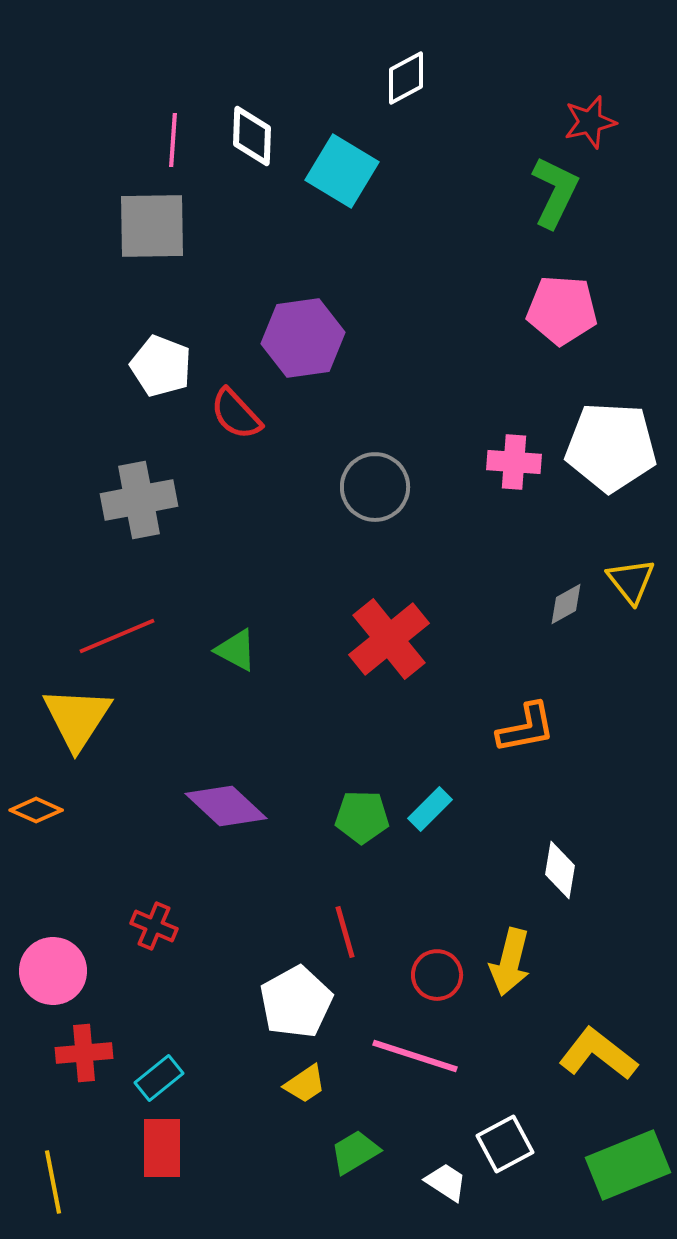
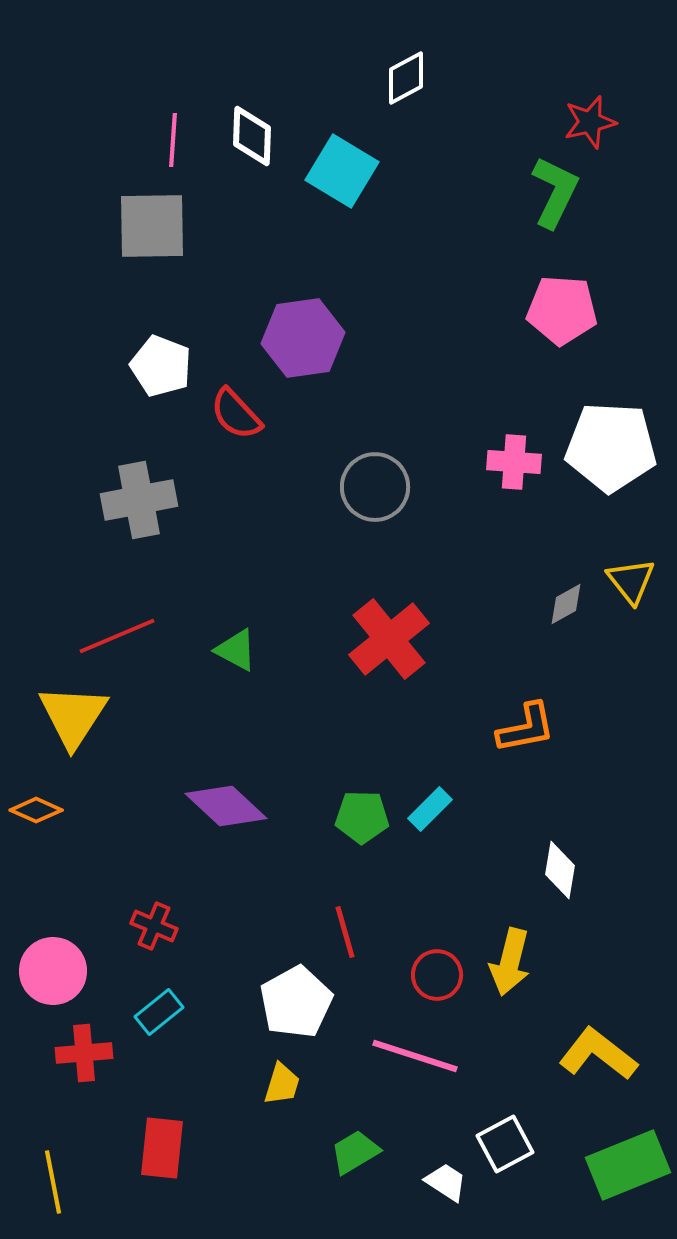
yellow triangle at (77, 718): moved 4 px left, 2 px up
cyan rectangle at (159, 1078): moved 66 px up
yellow trapezoid at (305, 1084): moved 23 px left; rotated 39 degrees counterclockwise
red rectangle at (162, 1148): rotated 6 degrees clockwise
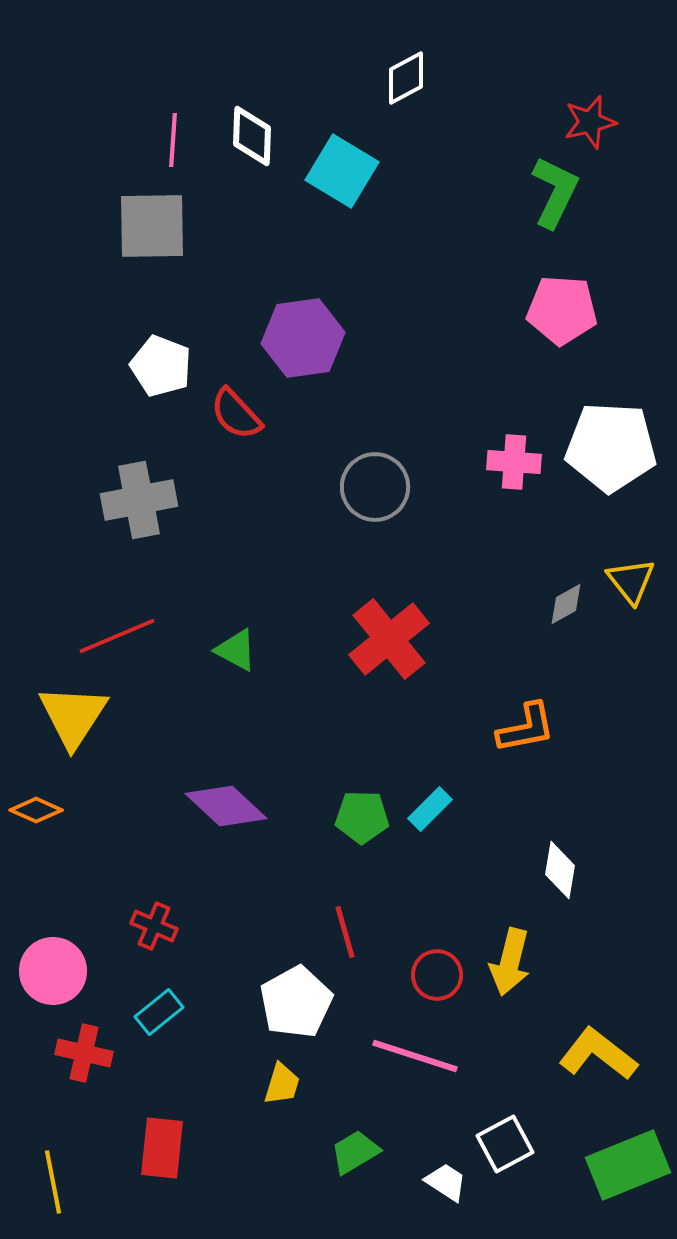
red cross at (84, 1053): rotated 18 degrees clockwise
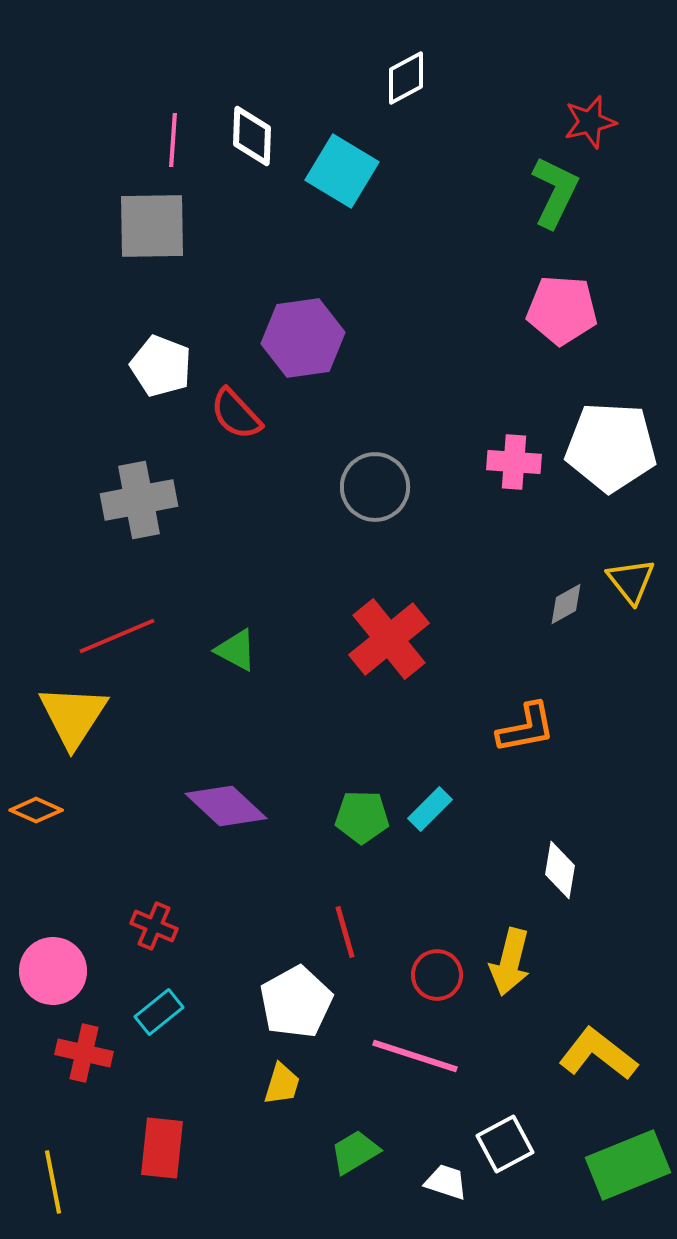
white trapezoid at (446, 1182): rotated 15 degrees counterclockwise
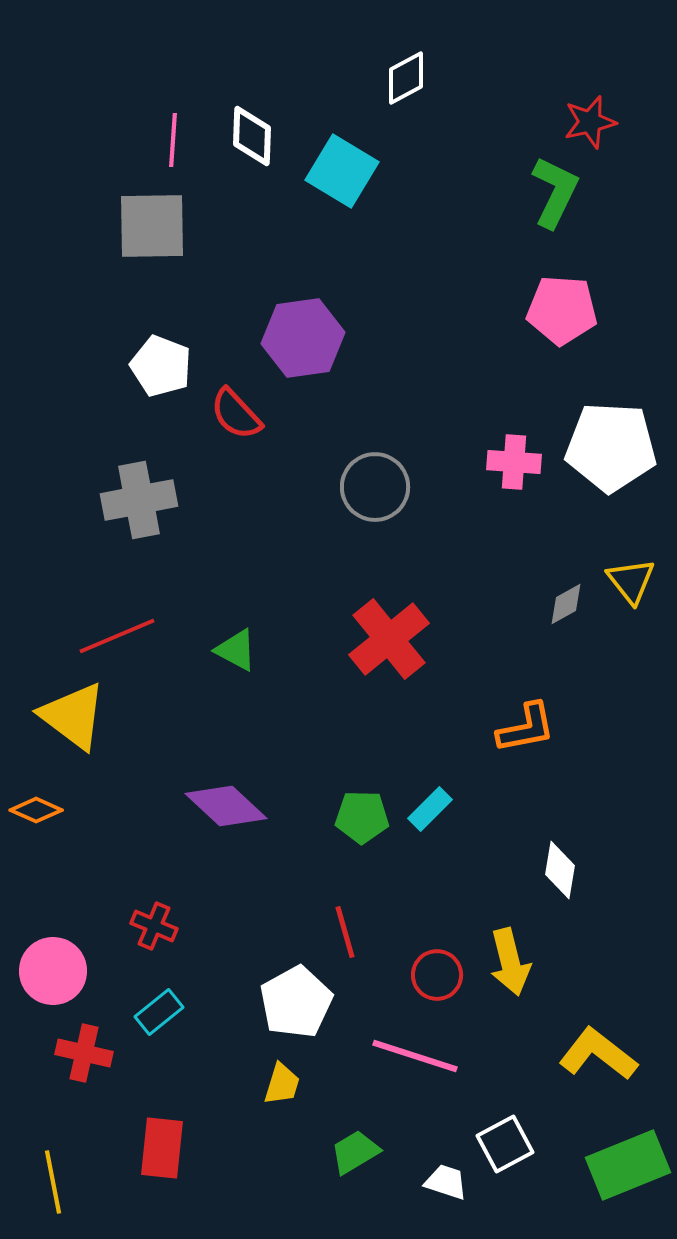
yellow triangle at (73, 716): rotated 26 degrees counterclockwise
yellow arrow at (510, 962): rotated 28 degrees counterclockwise
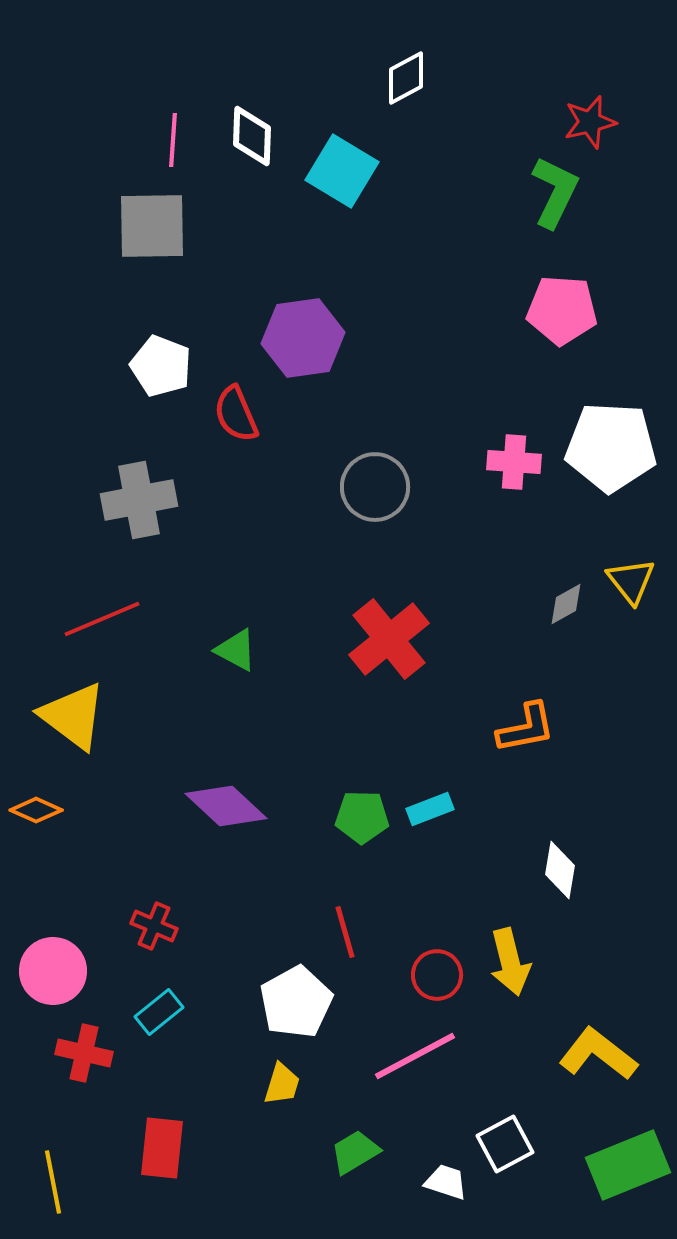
red semicircle at (236, 414): rotated 20 degrees clockwise
red line at (117, 636): moved 15 px left, 17 px up
cyan rectangle at (430, 809): rotated 24 degrees clockwise
pink line at (415, 1056): rotated 46 degrees counterclockwise
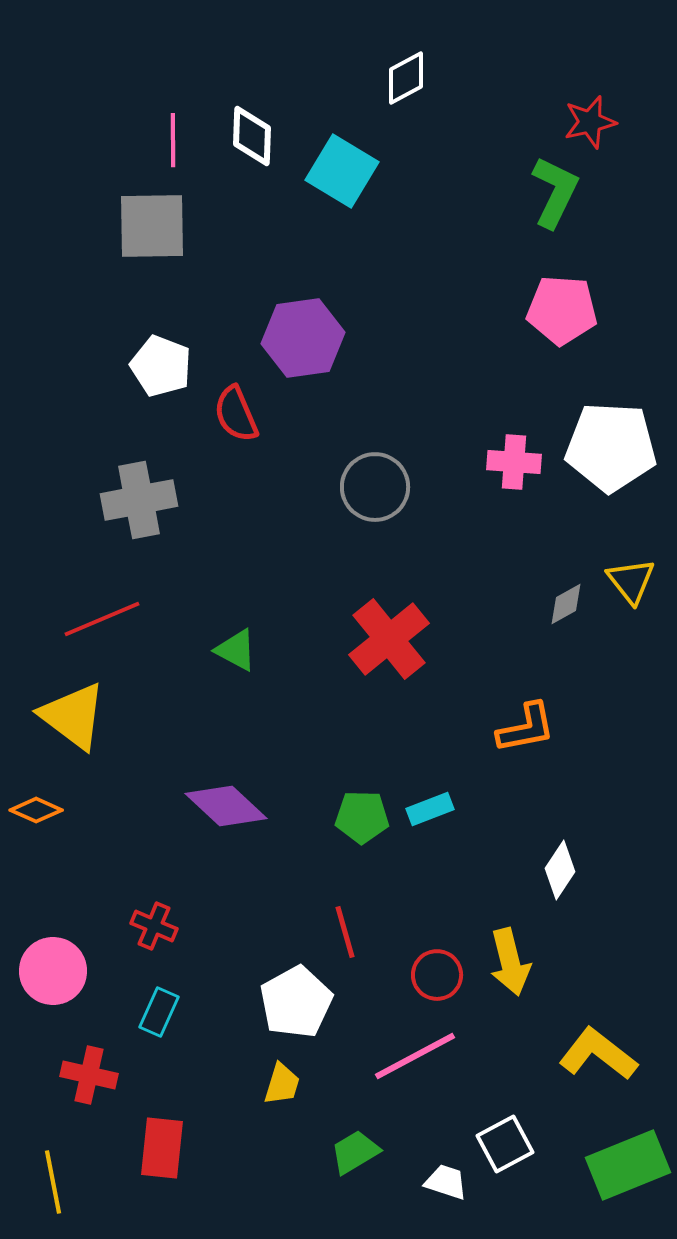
pink line at (173, 140): rotated 4 degrees counterclockwise
white diamond at (560, 870): rotated 24 degrees clockwise
cyan rectangle at (159, 1012): rotated 27 degrees counterclockwise
red cross at (84, 1053): moved 5 px right, 22 px down
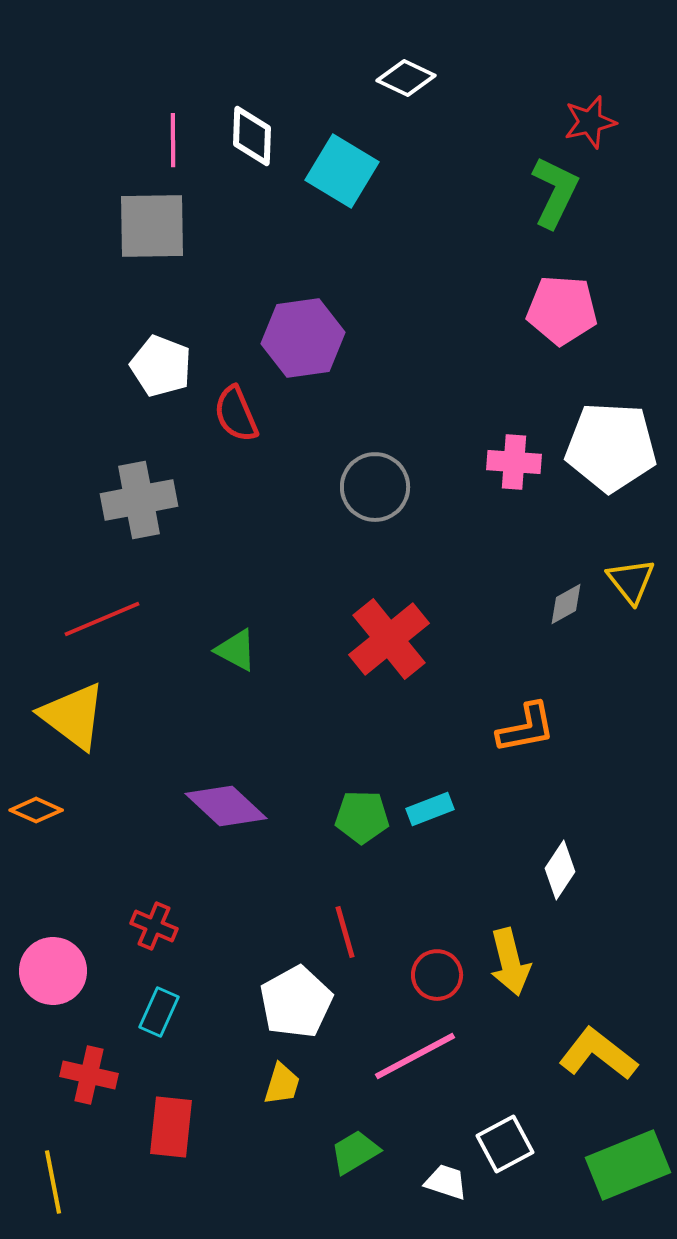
white diamond at (406, 78): rotated 54 degrees clockwise
red rectangle at (162, 1148): moved 9 px right, 21 px up
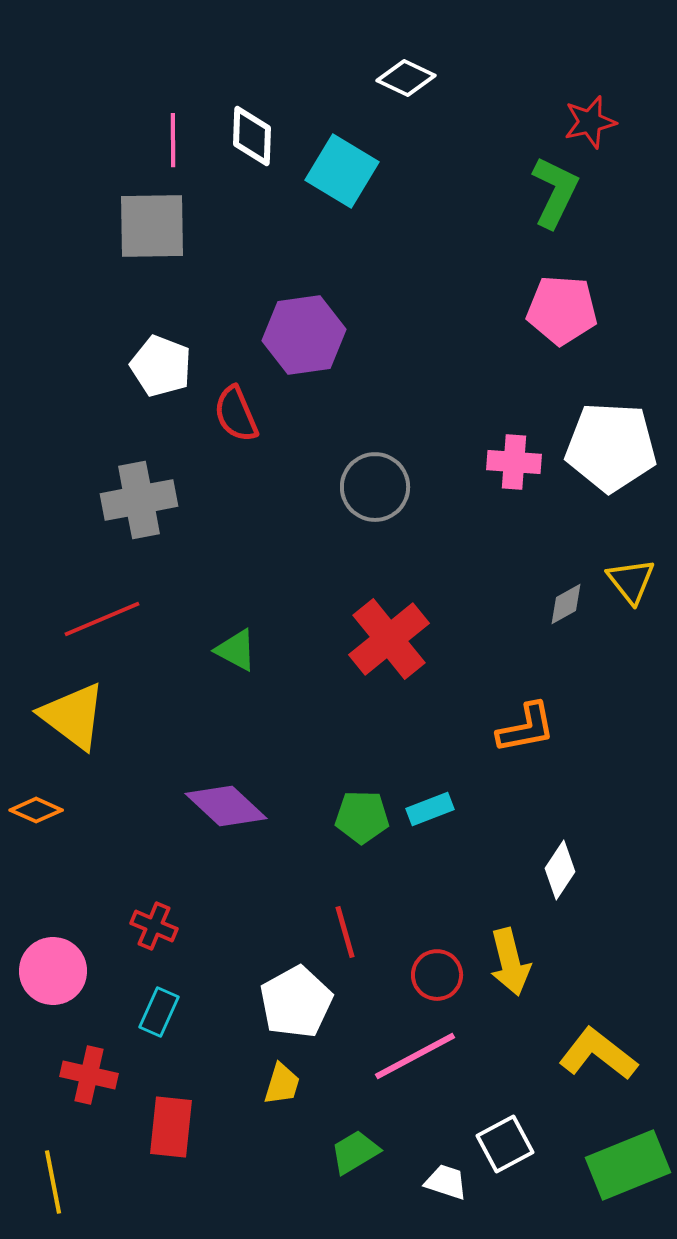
purple hexagon at (303, 338): moved 1 px right, 3 px up
